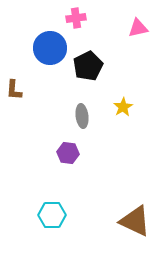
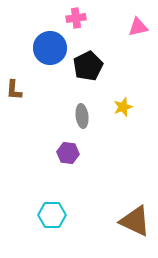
pink triangle: moved 1 px up
yellow star: rotated 12 degrees clockwise
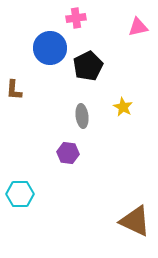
yellow star: rotated 24 degrees counterclockwise
cyan hexagon: moved 32 px left, 21 px up
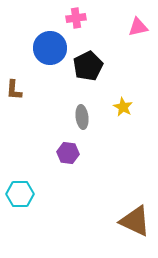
gray ellipse: moved 1 px down
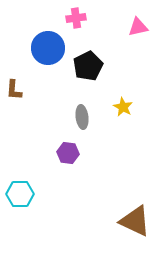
blue circle: moved 2 px left
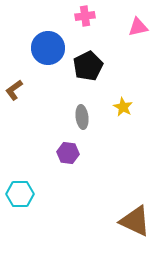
pink cross: moved 9 px right, 2 px up
brown L-shape: rotated 50 degrees clockwise
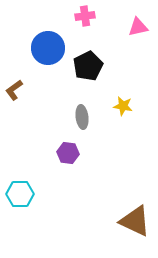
yellow star: moved 1 px up; rotated 18 degrees counterclockwise
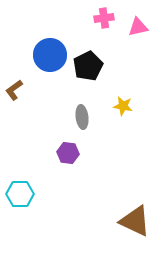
pink cross: moved 19 px right, 2 px down
blue circle: moved 2 px right, 7 px down
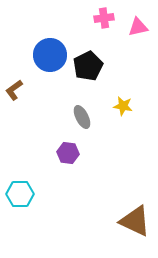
gray ellipse: rotated 20 degrees counterclockwise
